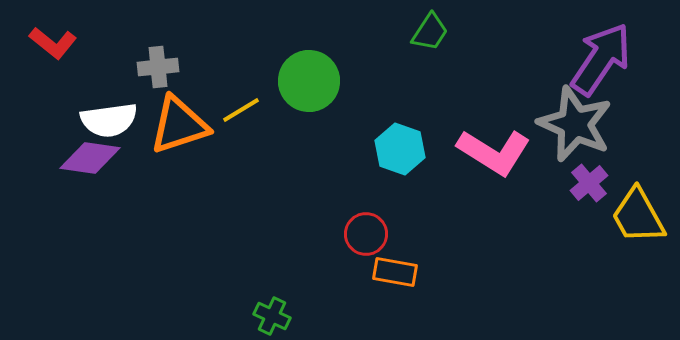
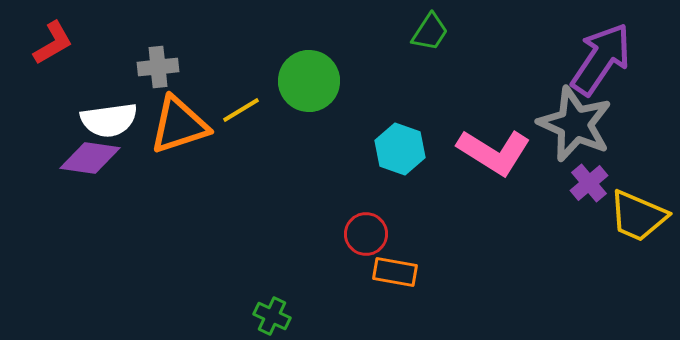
red L-shape: rotated 69 degrees counterclockwise
yellow trapezoid: rotated 38 degrees counterclockwise
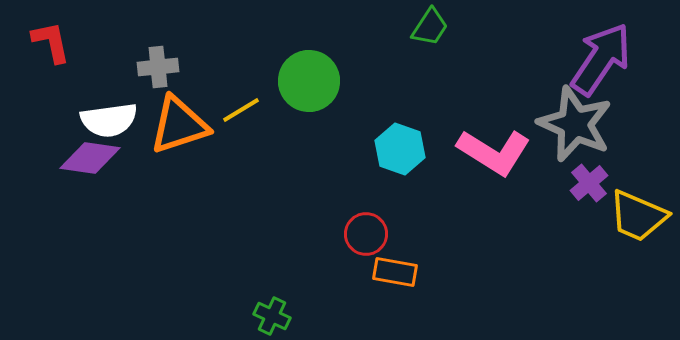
green trapezoid: moved 5 px up
red L-shape: moved 2 px left, 1 px up; rotated 72 degrees counterclockwise
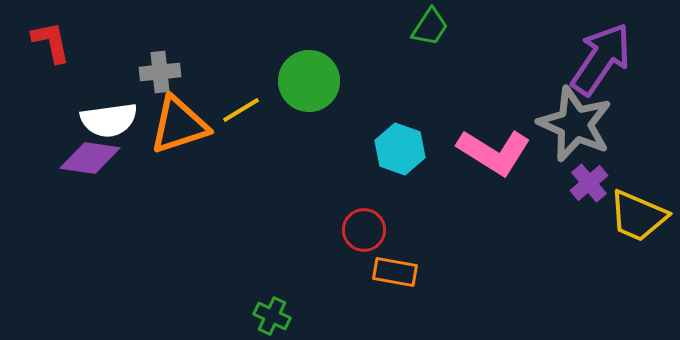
gray cross: moved 2 px right, 5 px down
red circle: moved 2 px left, 4 px up
